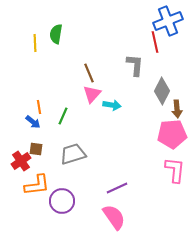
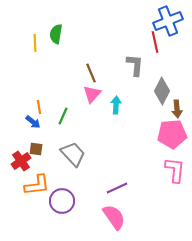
brown line: moved 2 px right
cyan arrow: moved 4 px right; rotated 96 degrees counterclockwise
gray trapezoid: rotated 64 degrees clockwise
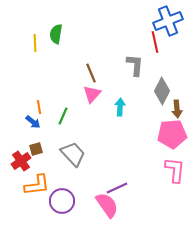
cyan arrow: moved 4 px right, 2 px down
brown square: rotated 24 degrees counterclockwise
pink semicircle: moved 7 px left, 12 px up
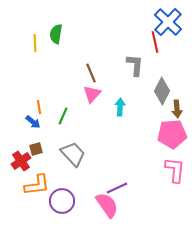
blue cross: moved 1 px down; rotated 24 degrees counterclockwise
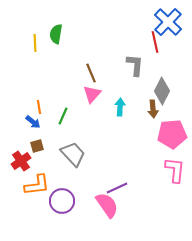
brown arrow: moved 24 px left
brown square: moved 1 px right, 3 px up
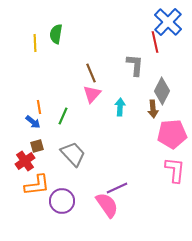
red cross: moved 4 px right
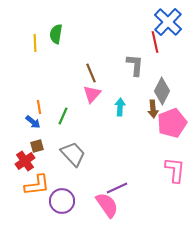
pink pentagon: moved 11 px up; rotated 16 degrees counterclockwise
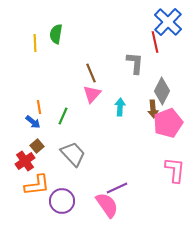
gray L-shape: moved 2 px up
pink pentagon: moved 4 px left
brown square: rotated 24 degrees counterclockwise
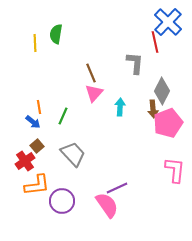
pink triangle: moved 2 px right, 1 px up
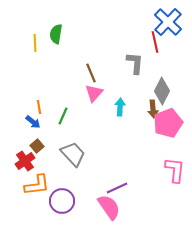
pink semicircle: moved 2 px right, 2 px down
